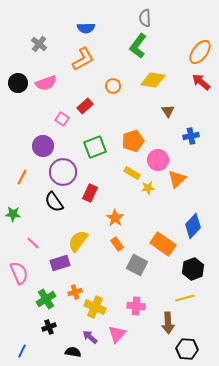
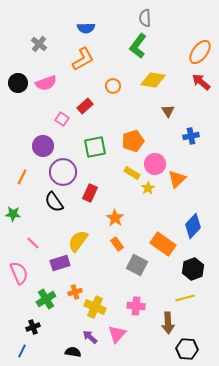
green square at (95, 147): rotated 10 degrees clockwise
pink circle at (158, 160): moved 3 px left, 4 px down
yellow star at (148, 188): rotated 24 degrees counterclockwise
black cross at (49, 327): moved 16 px left
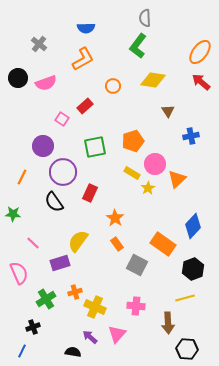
black circle at (18, 83): moved 5 px up
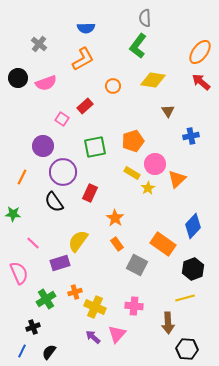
pink cross at (136, 306): moved 2 px left
purple arrow at (90, 337): moved 3 px right
black semicircle at (73, 352): moved 24 px left; rotated 63 degrees counterclockwise
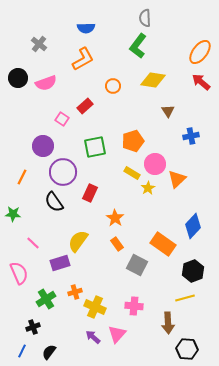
black hexagon at (193, 269): moved 2 px down
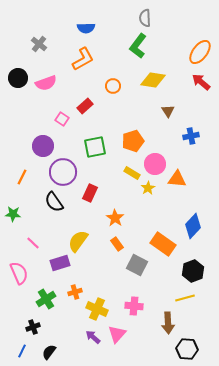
orange triangle at (177, 179): rotated 48 degrees clockwise
yellow cross at (95, 307): moved 2 px right, 2 px down
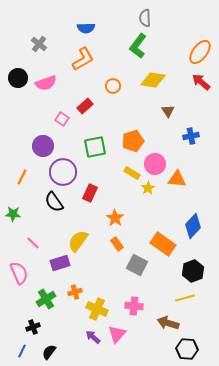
brown arrow at (168, 323): rotated 110 degrees clockwise
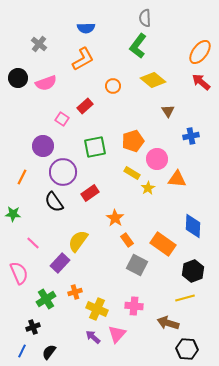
yellow diamond at (153, 80): rotated 30 degrees clockwise
pink circle at (155, 164): moved 2 px right, 5 px up
red rectangle at (90, 193): rotated 30 degrees clockwise
blue diamond at (193, 226): rotated 40 degrees counterclockwise
orange rectangle at (117, 244): moved 10 px right, 4 px up
purple rectangle at (60, 263): rotated 30 degrees counterclockwise
